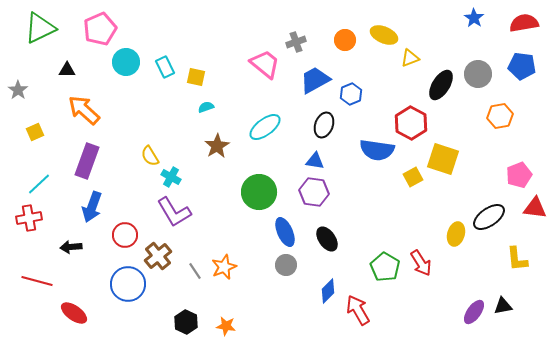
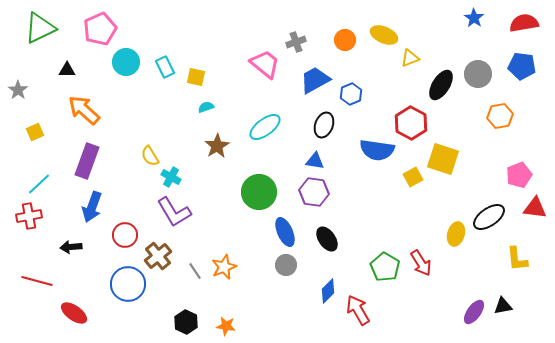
red cross at (29, 218): moved 2 px up
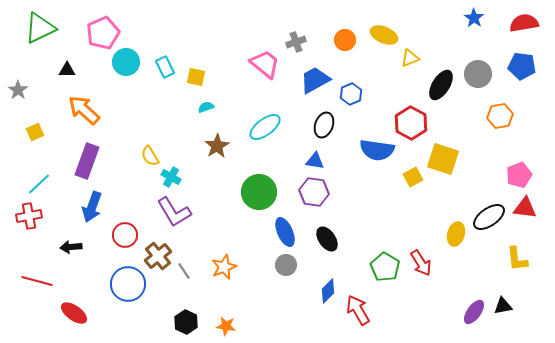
pink pentagon at (100, 29): moved 3 px right, 4 px down
red triangle at (535, 208): moved 10 px left
gray line at (195, 271): moved 11 px left
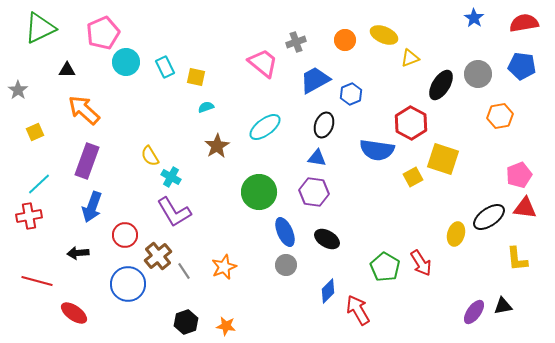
pink trapezoid at (265, 64): moved 2 px left, 1 px up
blue triangle at (315, 161): moved 2 px right, 3 px up
black ellipse at (327, 239): rotated 25 degrees counterclockwise
black arrow at (71, 247): moved 7 px right, 6 px down
black hexagon at (186, 322): rotated 15 degrees clockwise
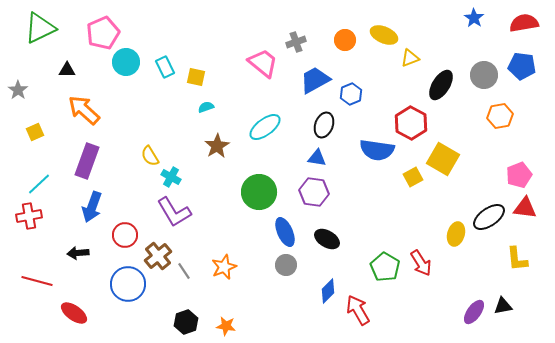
gray circle at (478, 74): moved 6 px right, 1 px down
yellow square at (443, 159): rotated 12 degrees clockwise
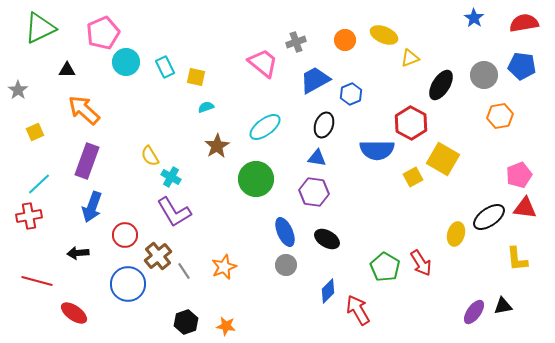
blue semicircle at (377, 150): rotated 8 degrees counterclockwise
green circle at (259, 192): moved 3 px left, 13 px up
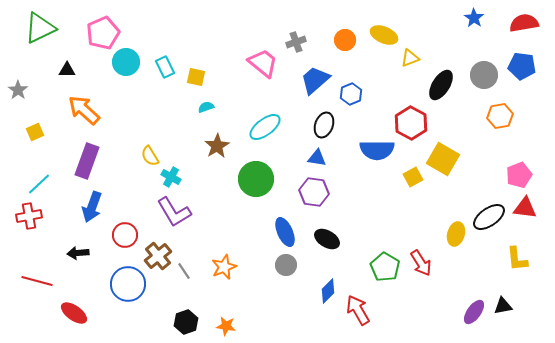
blue trapezoid at (315, 80): rotated 12 degrees counterclockwise
